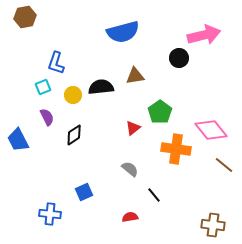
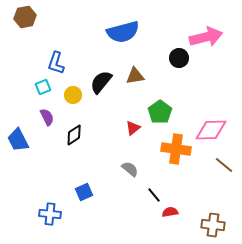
pink arrow: moved 2 px right, 2 px down
black semicircle: moved 5 px up; rotated 45 degrees counterclockwise
pink diamond: rotated 52 degrees counterclockwise
red semicircle: moved 40 px right, 5 px up
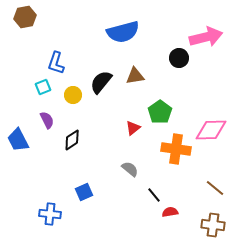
purple semicircle: moved 3 px down
black diamond: moved 2 px left, 5 px down
brown line: moved 9 px left, 23 px down
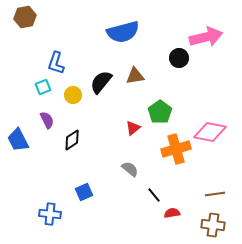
pink diamond: moved 1 px left, 2 px down; rotated 12 degrees clockwise
orange cross: rotated 24 degrees counterclockwise
brown line: moved 6 px down; rotated 48 degrees counterclockwise
red semicircle: moved 2 px right, 1 px down
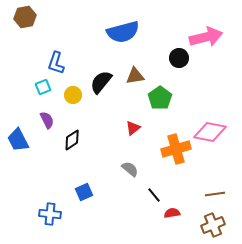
green pentagon: moved 14 px up
brown cross: rotated 30 degrees counterclockwise
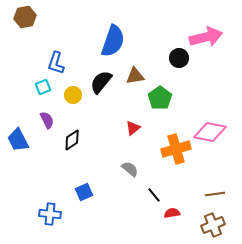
blue semicircle: moved 10 px left, 9 px down; rotated 56 degrees counterclockwise
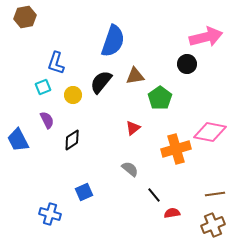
black circle: moved 8 px right, 6 px down
blue cross: rotated 10 degrees clockwise
